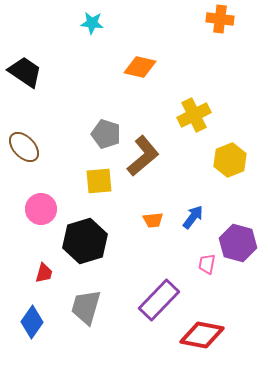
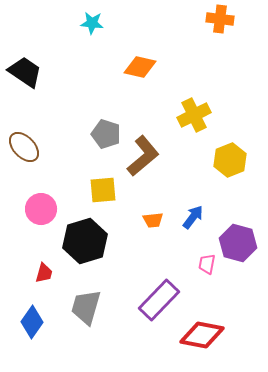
yellow square: moved 4 px right, 9 px down
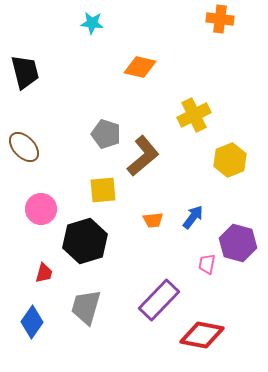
black trapezoid: rotated 42 degrees clockwise
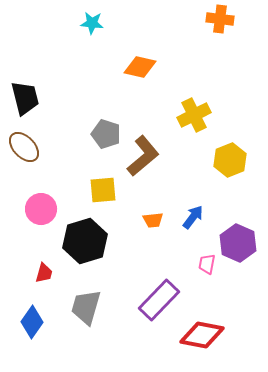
black trapezoid: moved 26 px down
purple hexagon: rotated 9 degrees clockwise
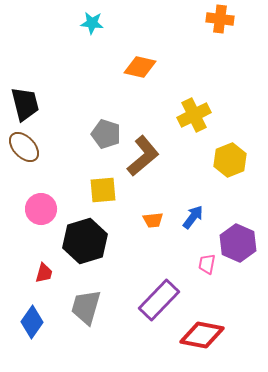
black trapezoid: moved 6 px down
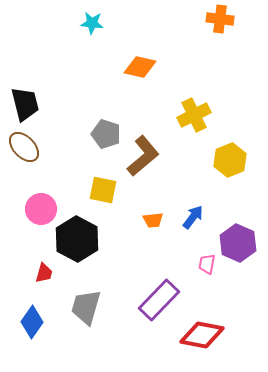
yellow square: rotated 16 degrees clockwise
black hexagon: moved 8 px left, 2 px up; rotated 15 degrees counterclockwise
